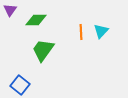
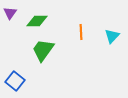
purple triangle: moved 3 px down
green diamond: moved 1 px right, 1 px down
cyan triangle: moved 11 px right, 5 px down
blue square: moved 5 px left, 4 px up
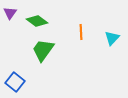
green diamond: rotated 35 degrees clockwise
cyan triangle: moved 2 px down
blue square: moved 1 px down
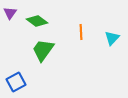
blue square: moved 1 px right; rotated 24 degrees clockwise
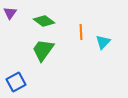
green diamond: moved 7 px right
cyan triangle: moved 9 px left, 4 px down
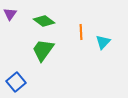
purple triangle: moved 1 px down
blue square: rotated 12 degrees counterclockwise
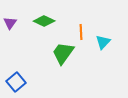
purple triangle: moved 9 px down
green diamond: rotated 10 degrees counterclockwise
green trapezoid: moved 20 px right, 3 px down
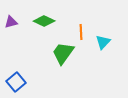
purple triangle: moved 1 px right, 1 px up; rotated 40 degrees clockwise
